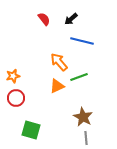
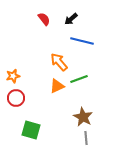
green line: moved 2 px down
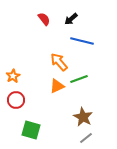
orange star: rotated 16 degrees counterclockwise
red circle: moved 2 px down
gray line: rotated 56 degrees clockwise
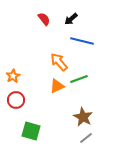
green square: moved 1 px down
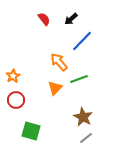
blue line: rotated 60 degrees counterclockwise
orange triangle: moved 2 px left, 2 px down; rotated 21 degrees counterclockwise
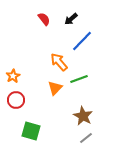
brown star: moved 1 px up
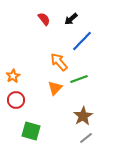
brown star: rotated 12 degrees clockwise
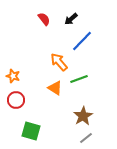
orange star: rotated 24 degrees counterclockwise
orange triangle: rotated 42 degrees counterclockwise
